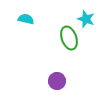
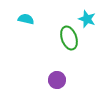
cyan star: moved 1 px right
purple circle: moved 1 px up
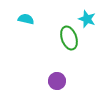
purple circle: moved 1 px down
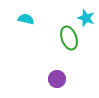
cyan star: moved 1 px left, 1 px up
purple circle: moved 2 px up
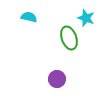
cyan semicircle: moved 3 px right, 2 px up
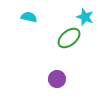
cyan star: moved 1 px left, 1 px up
green ellipse: rotated 70 degrees clockwise
